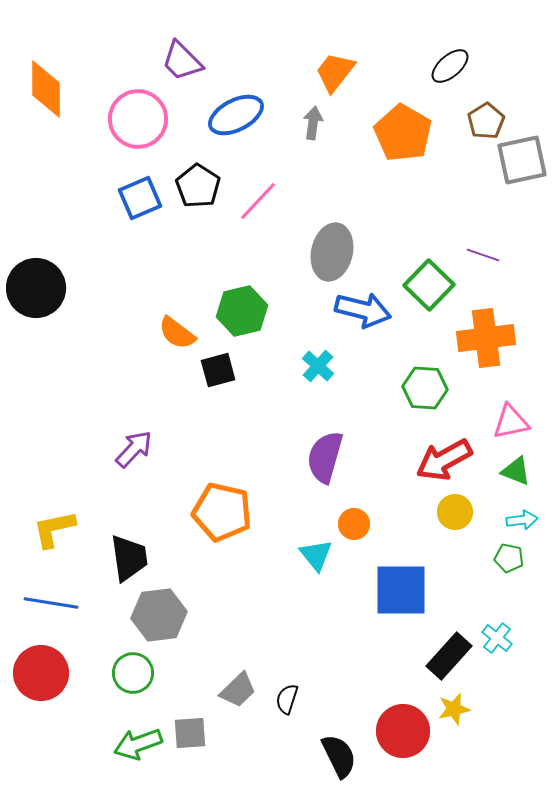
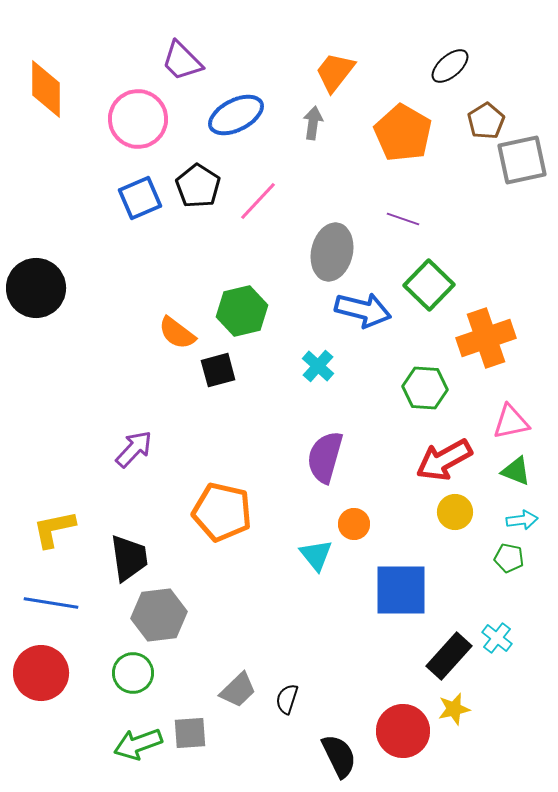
purple line at (483, 255): moved 80 px left, 36 px up
orange cross at (486, 338): rotated 12 degrees counterclockwise
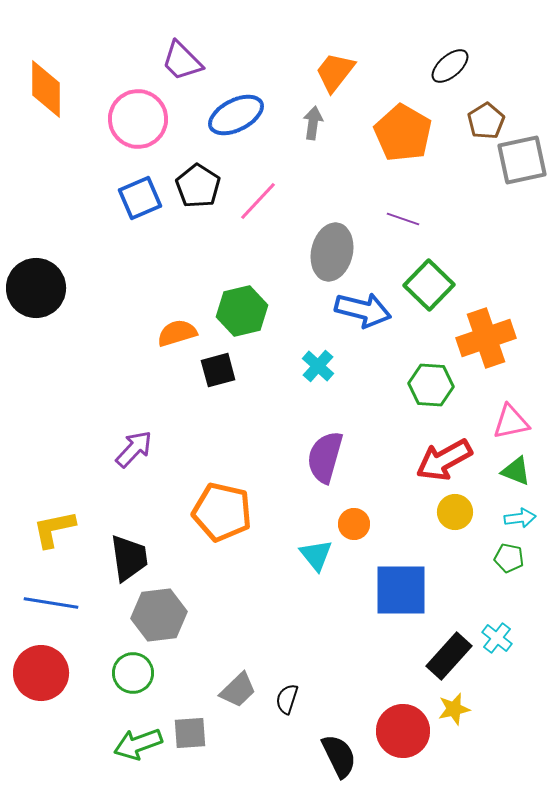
orange semicircle at (177, 333): rotated 126 degrees clockwise
green hexagon at (425, 388): moved 6 px right, 3 px up
cyan arrow at (522, 520): moved 2 px left, 2 px up
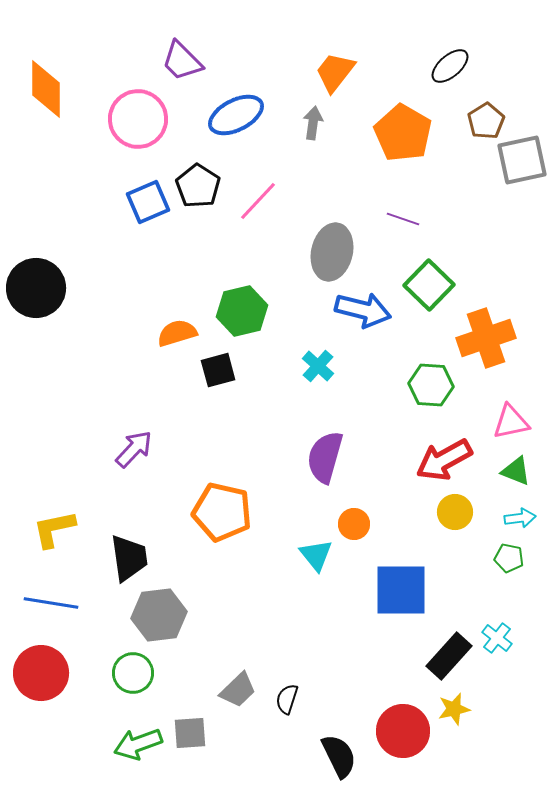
blue square at (140, 198): moved 8 px right, 4 px down
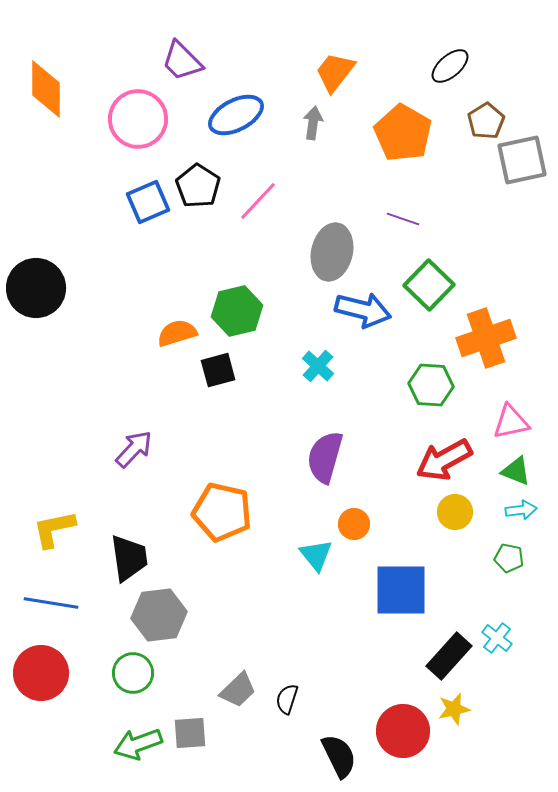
green hexagon at (242, 311): moved 5 px left
cyan arrow at (520, 518): moved 1 px right, 8 px up
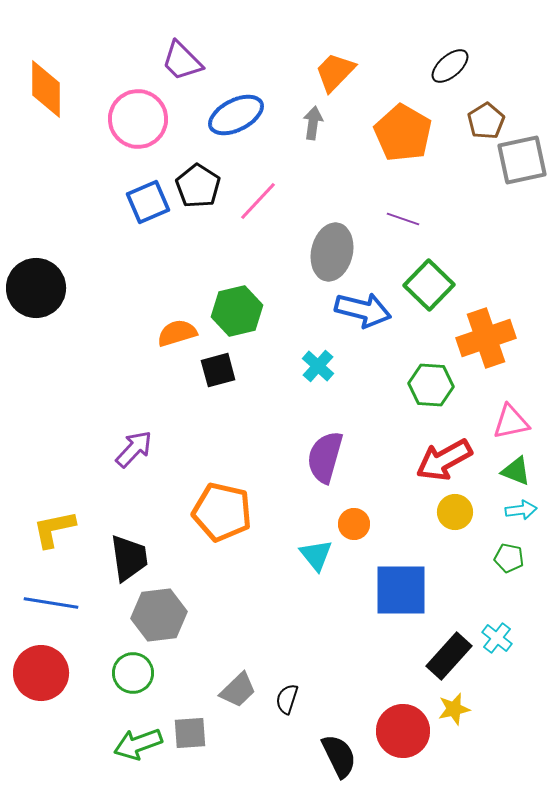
orange trapezoid at (335, 72): rotated 6 degrees clockwise
